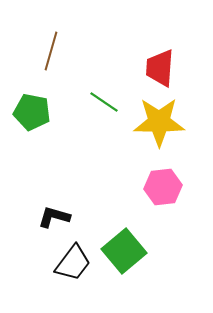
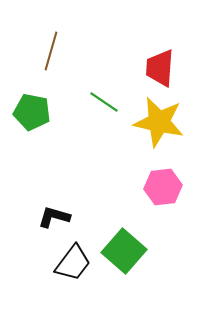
yellow star: rotated 12 degrees clockwise
green square: rotated 9 degrees counterclockwise
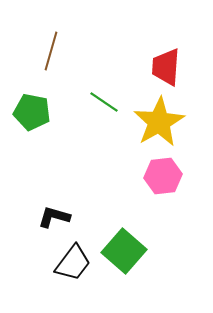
red trapezoid: moved 6 px right, 1 px up
yellow star: rotated 30 degrees clockwise
pink hexagon: moved 11 px up
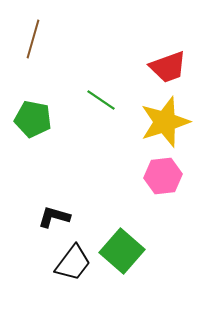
brown line: moved 18 px left, 12 px up
red trapezoid: moved 2 px right; rotated 114 degrees counterclockwise
green line: moved 3 px left, 2 px up
green pentagon: moved 1 px right, 7 px down
yellow star: moved 6 px right; rotated 12 degrees clockwise
green square: moved 2 px left
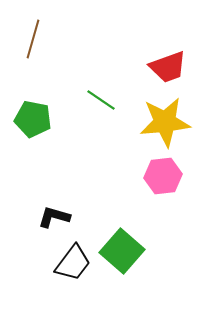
yellow star: rotated 12 degrees clockwise
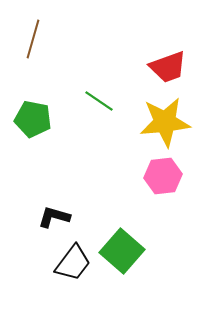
green line: moved 2 px left, 1 px down
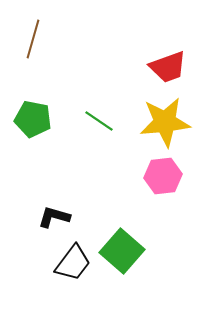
green line: moved 20 px down
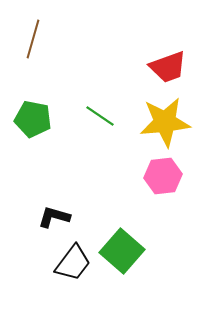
green line: moved 1 px right, 5 px up
